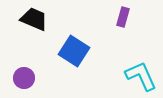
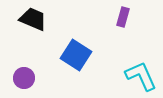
black trapezoid: moved 1 px left
blue square: moved 2 px right, 4 px down
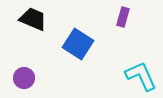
blue square: moved 2 px right, 11 px up
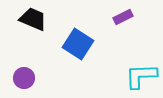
purple rectangle: rotated 48 degrees clockwise
cyan L-shape: rotated 68 degrees counterclockwise
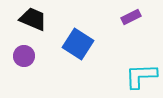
purple rectangle: moved 8 px right
purple circle: moved 22 px up
